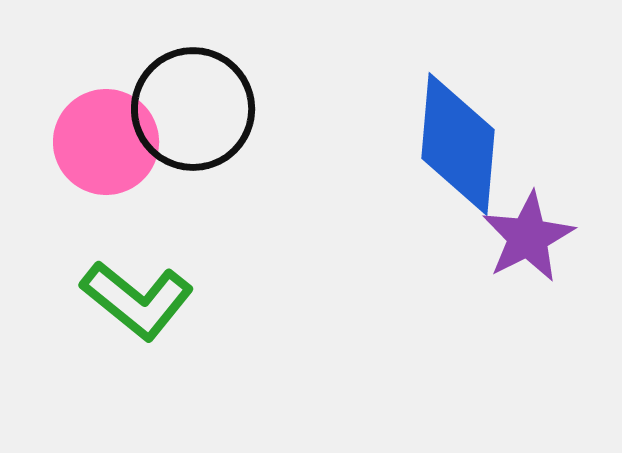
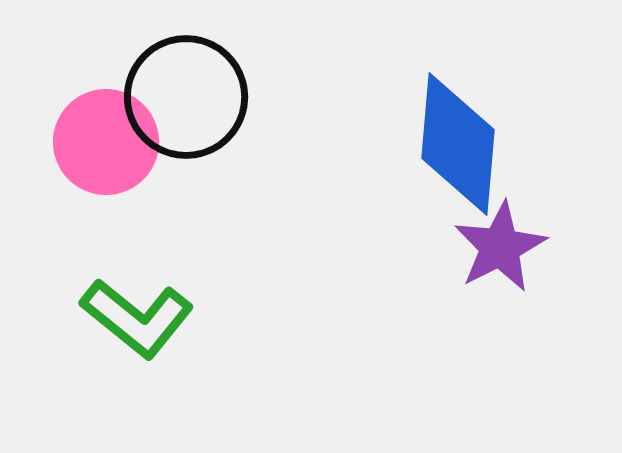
black circle: moved 7 px left, 12 px up
purple star: moved 28 px left, 10 px down
green L-shape: moved 18 px down
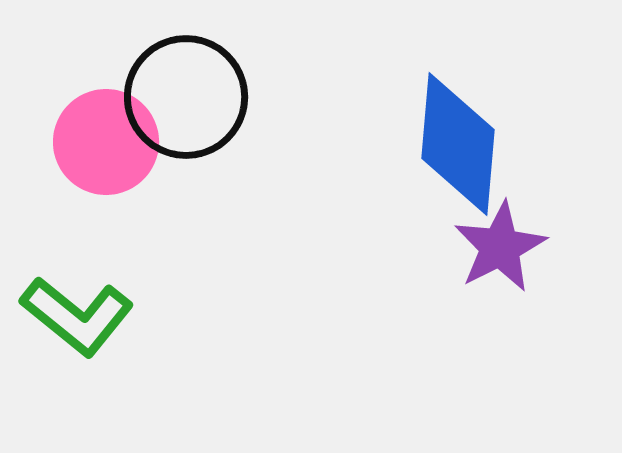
green L-shape: moved 60 px left, 2 px up
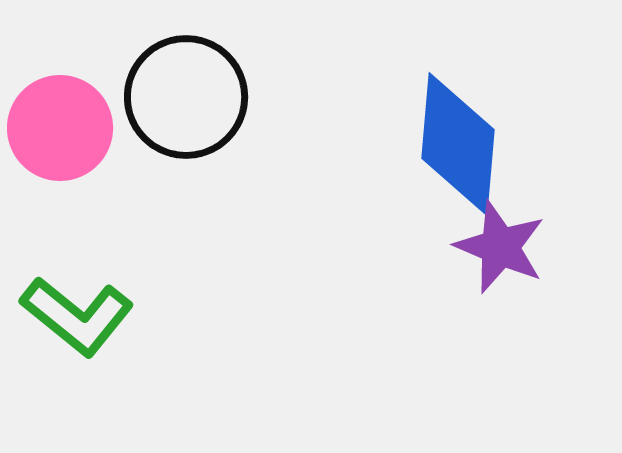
pink circle: moved 46 px left, 14 px up
purple star: rotated 22 degrees counterclockwise
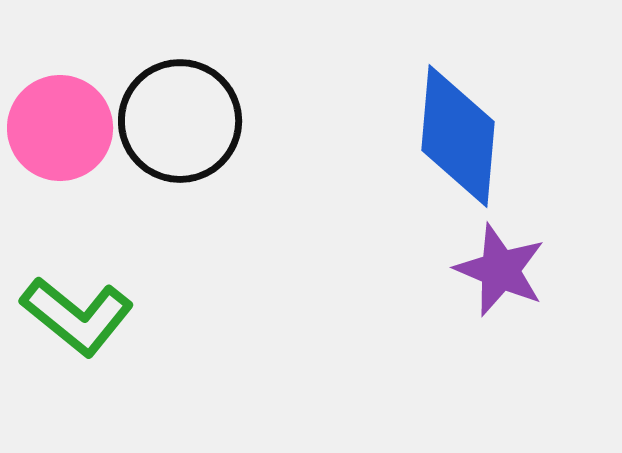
black circle: moved 6 px left, 24 px down
blue diamond: moved 8 px up
purple star: moved 23 px down
